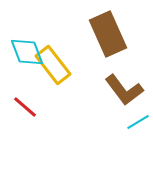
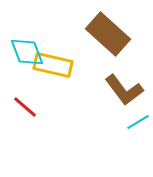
brown rectangle: rotated 24 degrees counterclockwise
yellow rectangle: rotated 39 degrees counterclockwise
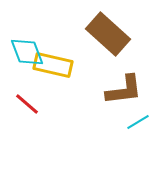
brown L-shape: rotated 60 degrees counterclockwise
red line: moved 2 px right, 3 px up
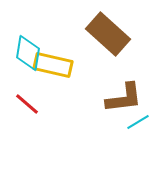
cyan diamond: moved 1 px right, 1 px down; rotated 30 degrees clockwise
brown L-shape: moved 8 px down
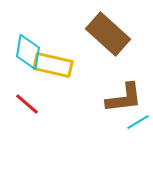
cyan diamond: moved 1 px up
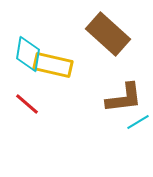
cyan diamond: moved 2 px down
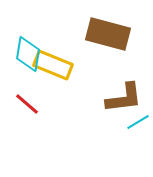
brown rectangle: rotated 27 degrees counterclockwise
yellow rectangle: rotated 9 degrees clockwise
